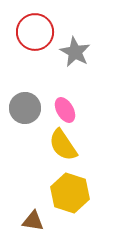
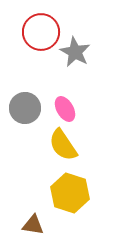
red circle: moved 6 px right
pink ellipse: moved 1 px up
brown triangle: moved 4 px down
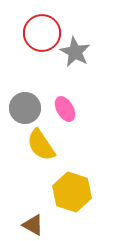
red circle: moved 1 px right, 1 px down
yellow semicircle: moved 22 px left
yellow hexagon: moved 2 px right, 1 px up
brown triangle: rotated 20 degrees clockwise
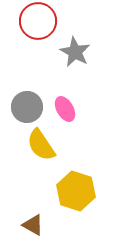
red circle: moved 4 px left, 12 px up
gray circle: moved 2 px right, 1 px up
yellow hexagon: moved 4 px right, 1 px up
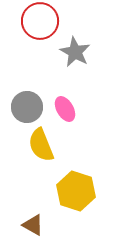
red circle: moved 2 px right
yellow semicircle: rotated 12 degrees clockwise
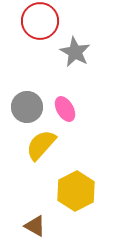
yellow semicircle: rotated 64 degrees clockwise
yellow hexagon: rotated 15 degrees clockwise
brown triangle: moved 2 px right, 1 px down
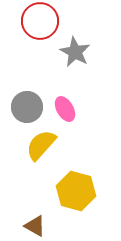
yellow hexagon: rotated 18 degrees counterclockwise
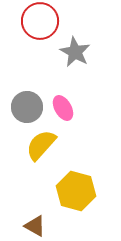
pink ellipse: moved 2 px left, 1 px up
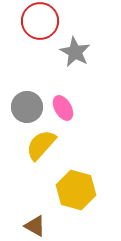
yellow hexagon: moved 1 px up
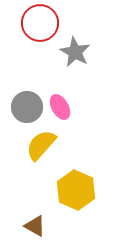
red circle: moved 2 px down
pink ellipse: moved 3 px left, 1 px up
yellow hexagon: rotated 9 degrees clockwise
